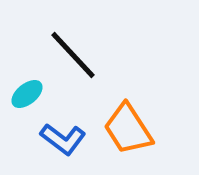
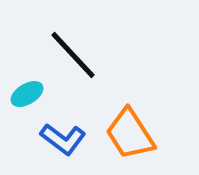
cyan ellipse: rotated 8 degrees clockwise
orange trapezoid: moved 2 px right, 5 px down
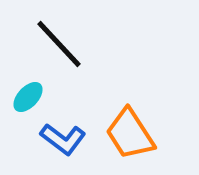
black line: moved 14 px left, 11 px up
cyan ellipse: moved 1 px right, 3 px down; rotated 16 degrees counterclockwise
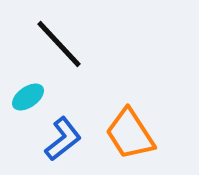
cyan ellipse: rotated 12 degrees clockwise
blue L-shape: rotated 75 degrees counterclockwise
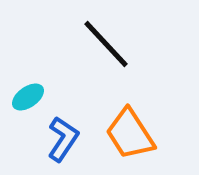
black line: moved 47 px right
blue L-shape: rotated 18 degrees counterclockwise
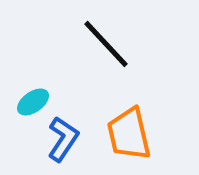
cyan ellipse: moved 5 px right, 5 px down
orange trapezoid: moved 1 px left; rotated 20 degrees clockwise
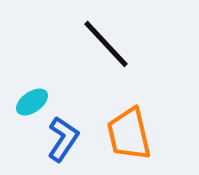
cyan ellipse: moved 1 px left
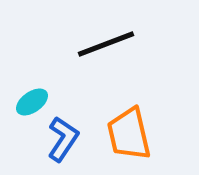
black line: rotated 68 degrees counterclockwise
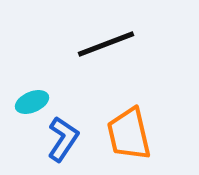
cyan ellipse: rotated 12 degrees clockwise
